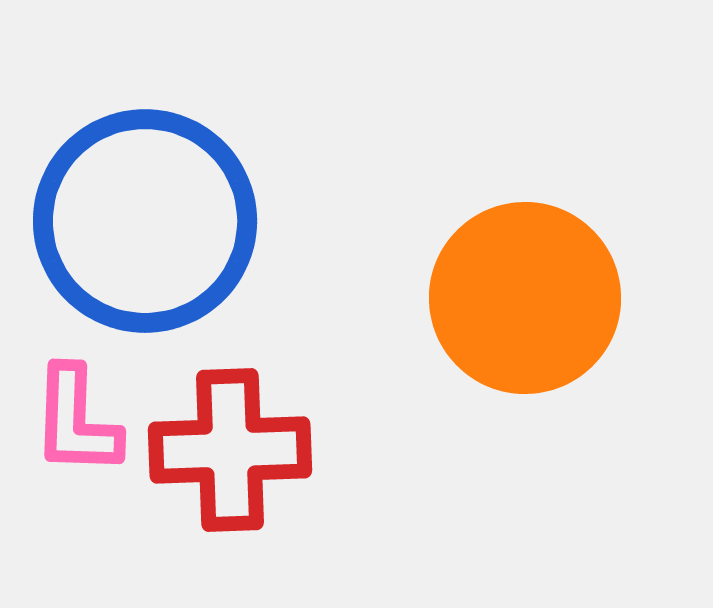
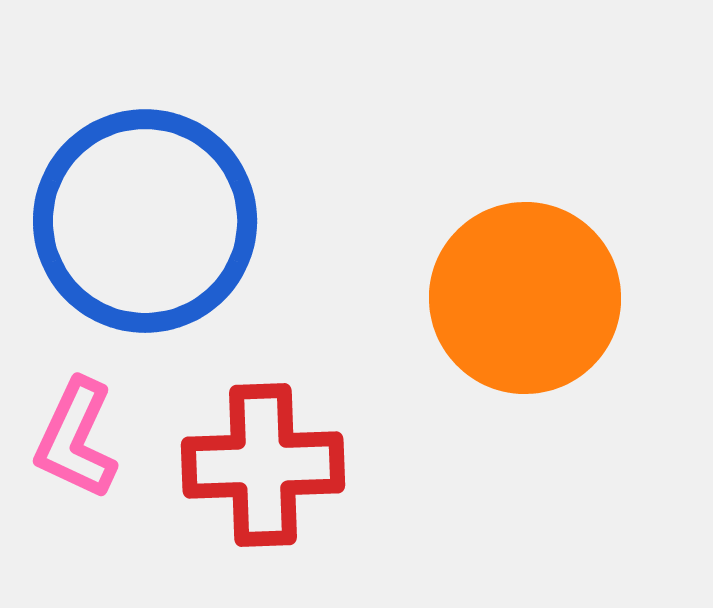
pink L-shape: moved 18 px down; rotated 23 degrees clockwise
red cross: moved 33 px right, 15 px down
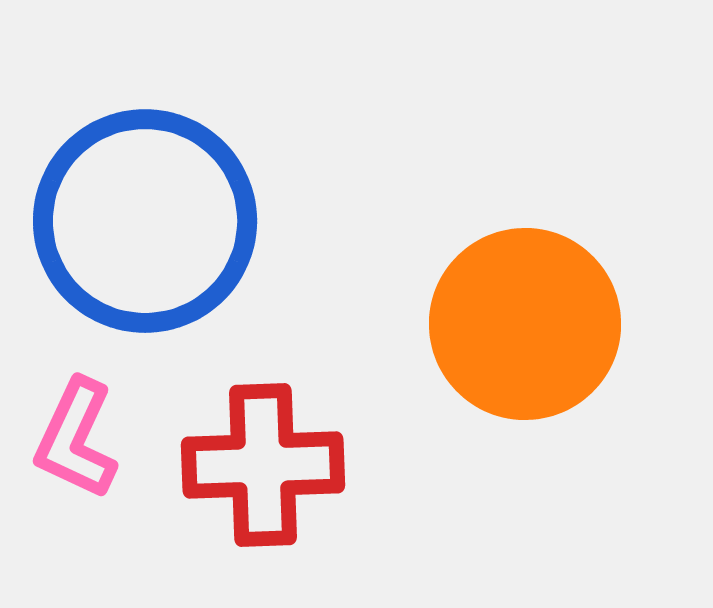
orange circle: moved 26 px down
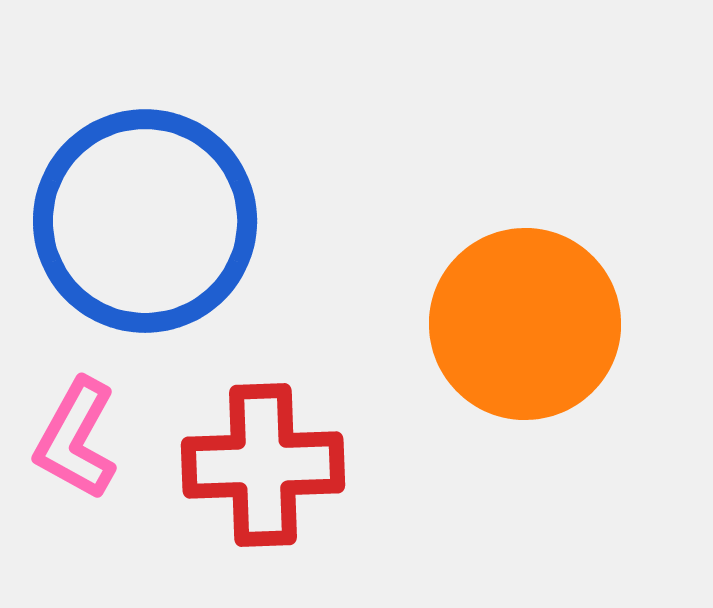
pink L-shape: rotated 4 degrees clockwise
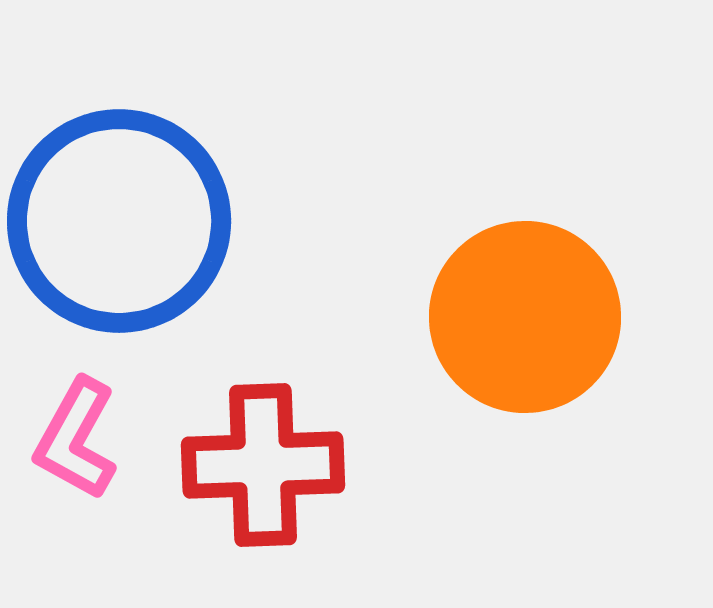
blue circle: moved 26 px left
orange circle: moved 7 px up
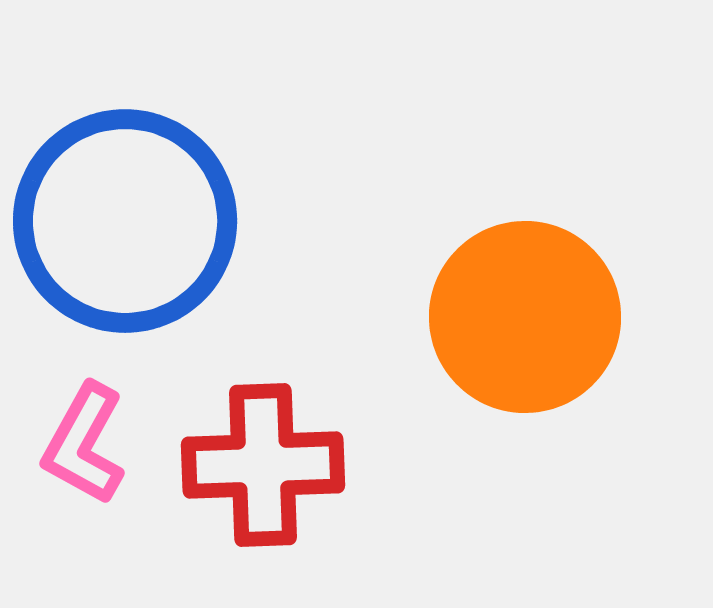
blue circle: moved 6 px right
pink L-shape: moved 8 px right, 5 px down
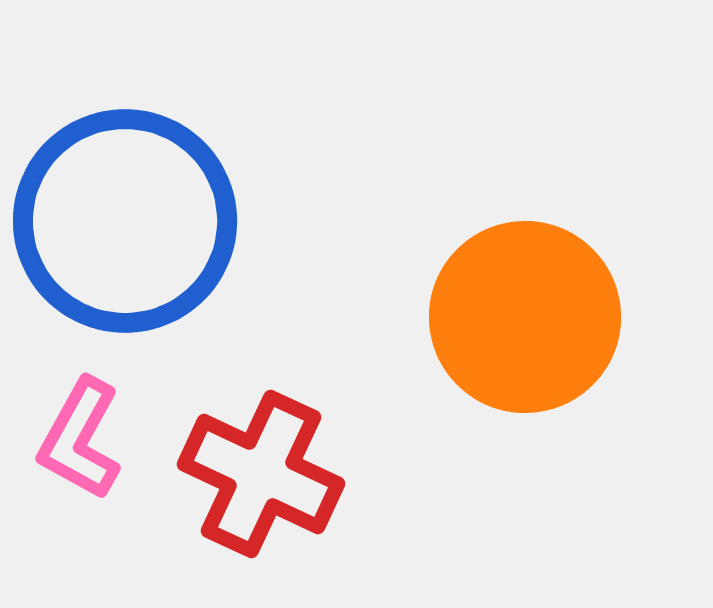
pink L-shape: moved 4 px left, 5 px up
red cross: moved 2 px left, 9 px down; rotated 27 degrees clockwise
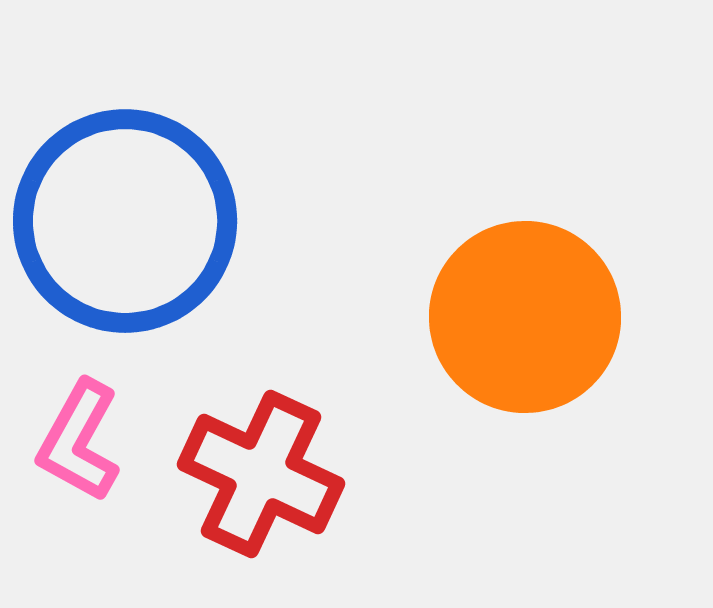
pink L-shape: moved 1 px left, 2 px down
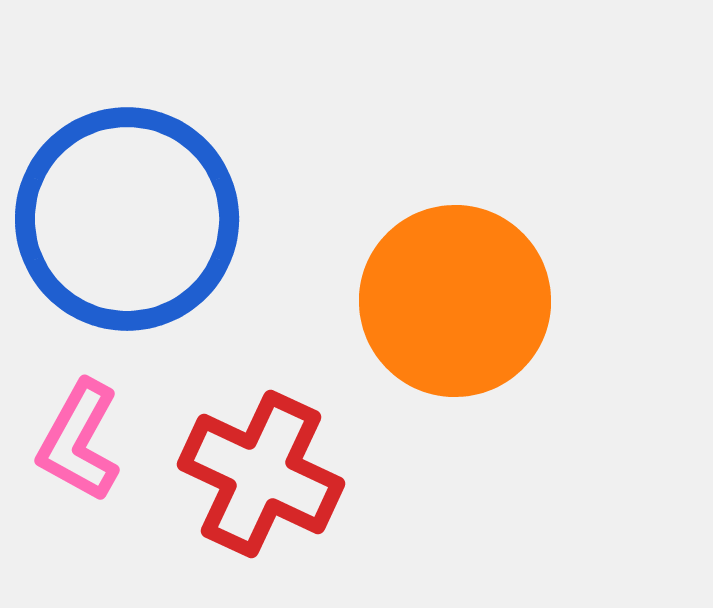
blue circle: moved 2 px right, 2 px up
orange circle: moved 70 px left, 16 px up
